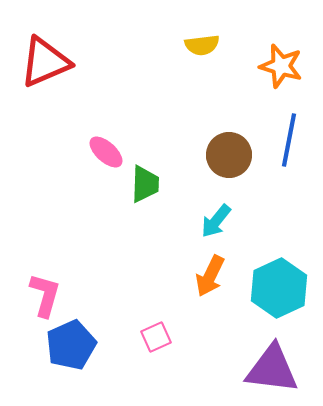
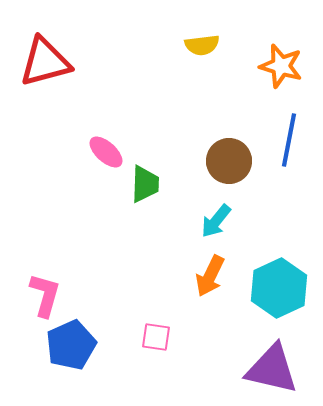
red triangle: rotated 8 degrees clockwise
brown circle: moved 6 px down
pink square: rotated 32 degrees clockwise
purple triangle: rotated 6 degrees clockwise
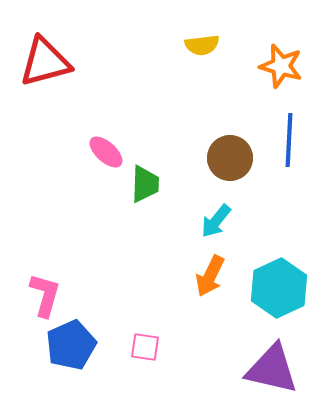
blue line: rotated 8 degrees counterclockwise
brown circle: moved 1 px right, 3 px up
pink square: moved 11 px left, 10 px down
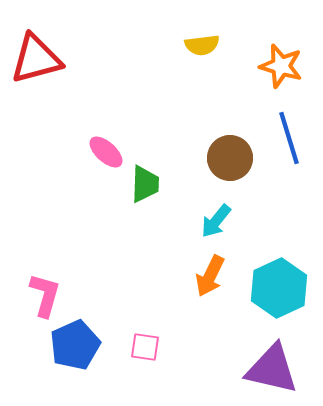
red triangle: moved 9 px left, 3 px up
blue line: moved 2 px up; rotated 20 degrees counterclockwise
blue pentagon: moved 4 px right
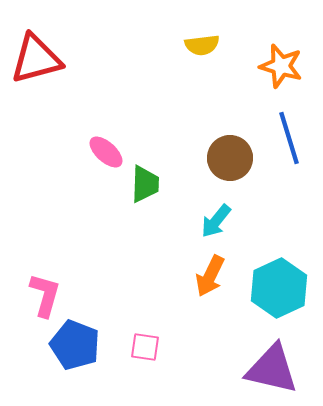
blue pentagon: rotated 27 degrees counterclockwise
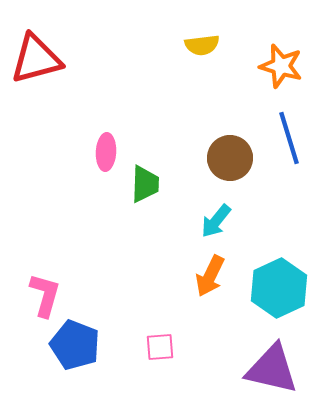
pink ellipse: rotated 51 degrees clockwise
pink square: moved 15 px right; rotated 12 degrees counterclockwise
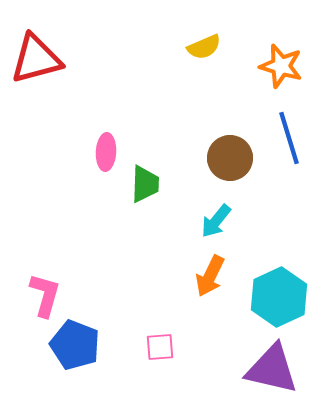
yellow semicircle: moved 2 px right, 2 px down; rotated 16 degrees counterclockwise
cyan hexagon: moved 9 px down
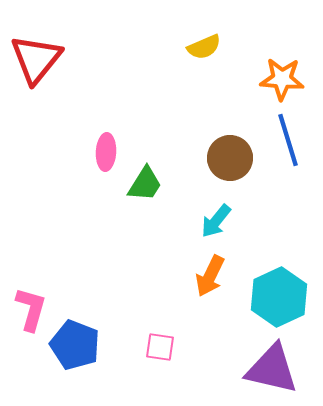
red triangle: rotated 36 degrees counterclockwise
orange star: moved 1 px right, 13 px down; rotated 12 degrees counterclockwise
blue line: moved 1 px left, 2 px down
green trapezoid: rotated 30 degrees clockwise
pink L-shape: moved 14 px left, 14 px down
pink square: rotated 12 degrees clockwise
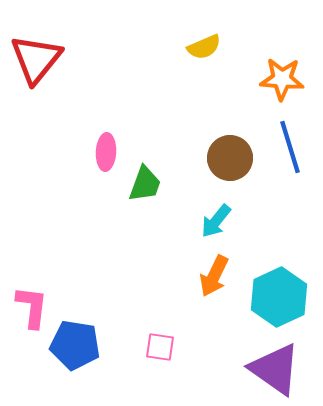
blue line: moved 2 px right, 7 px down
green trapezoid: rotated 12 degrees counterclockwise
orange arrow: moved 4 px right
pink L-shape: moved 1 px right, 2 px up; rotated 9 degrees counterclockwise
blue pentagon: rotated 12 degrees counterclockwise
purple triangle: moved 3 px right; rotated 22 degrees clockwise
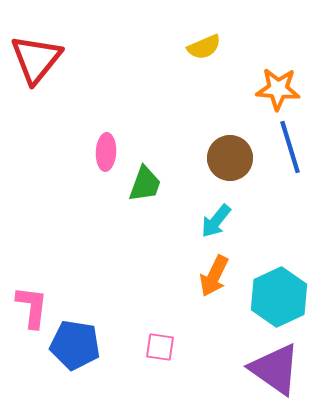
orange star: moved 4 px left, 10 px down
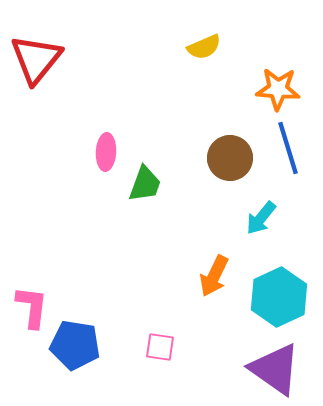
blue line: moved 2 px left, 1 px down
cyan arrow: moved 45 px right, 3 px up
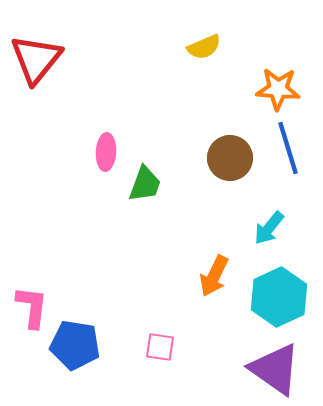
cyan arrow: moved 8 px right, 10 px down
